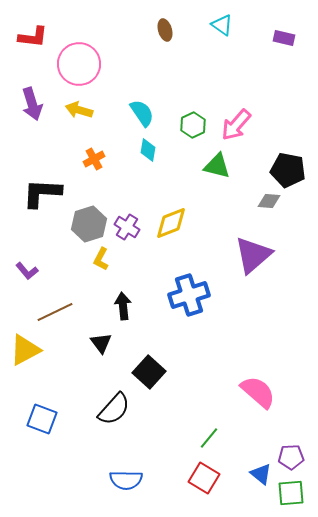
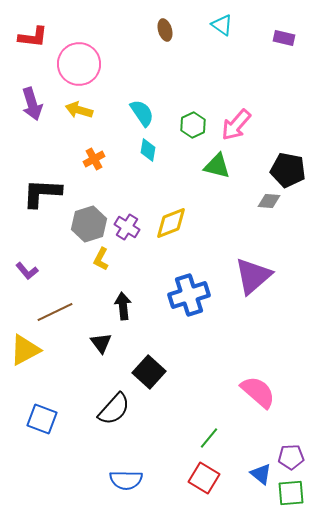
purple triangle: moved 21 px down
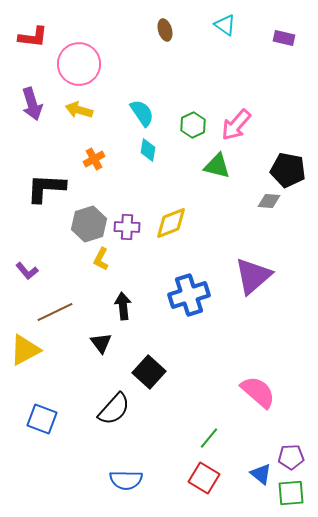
cyan triangle: moved 3 px right
black L-shape: moved 4 px right, 5 px up
purple cross: rotated 30 degrees counterclockwise
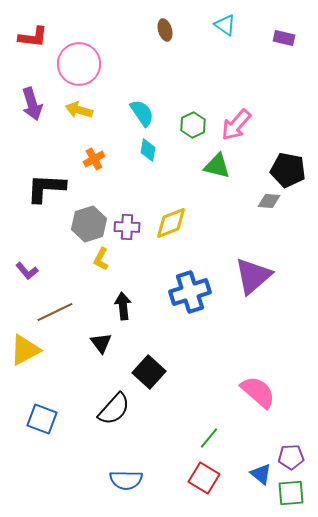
blue cross: moved 1 px right, 3 px up
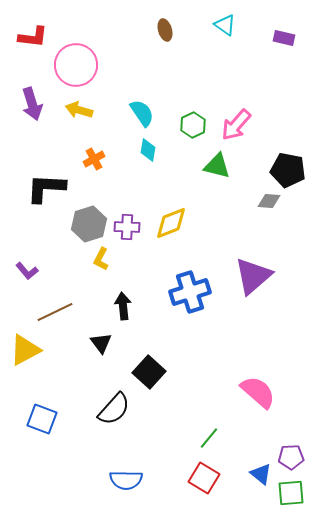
pink circle: moved 3 px left, 1 px down
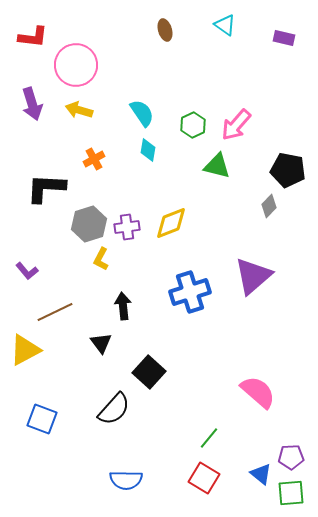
gray diamond: moved 5 px down; rotated 50 degrees counterclockwise
purple cross: rotated 10 degrees counterclockwise
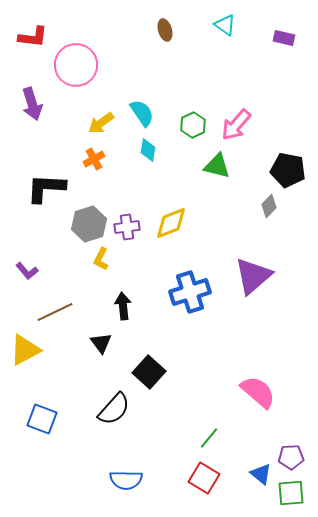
yellow arrow: moved 22 px right, 13 px down; rotated 52 degrees counterclockwise
